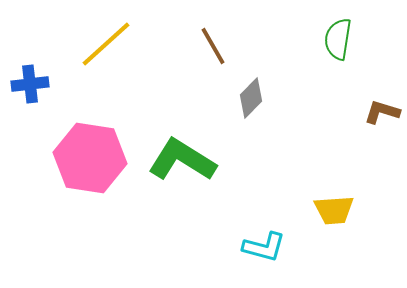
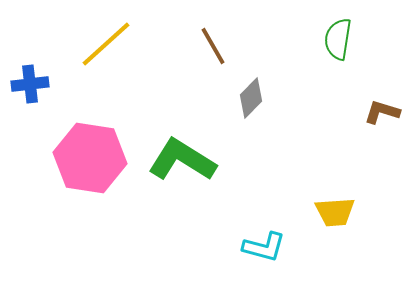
yellow trapezoid: moved 1 px right, 2 px down
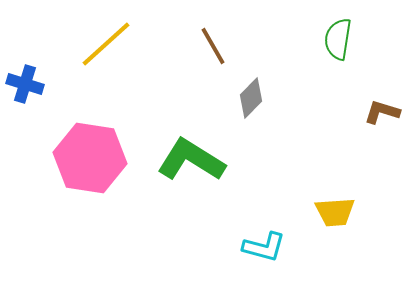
blue cross: moved 5 px left; rotated 24 degrees clockwise
green L-shape: moved 9 px right
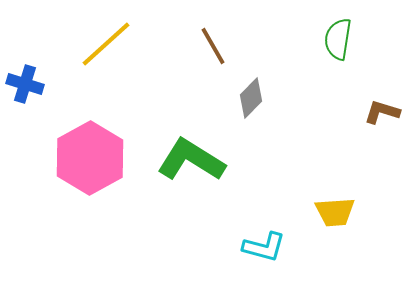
pink hexagon: rotated 22 degrees clockwise
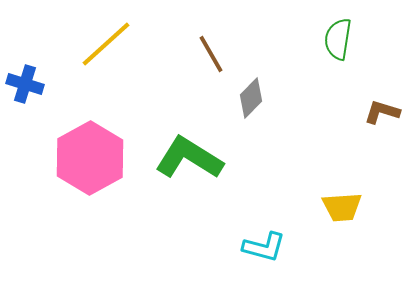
brown line: moved 2 px left, 8 px down
green L-shape: moved 2 px left, 2 px up
yellow trapezoid: moved 7 px right, 5 px up
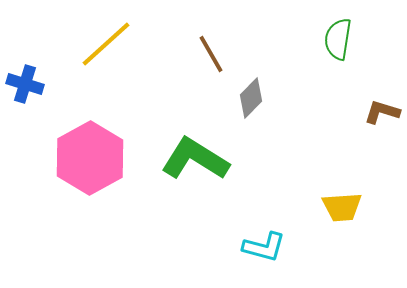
green L-shape: moved 6 px right, 1 px down
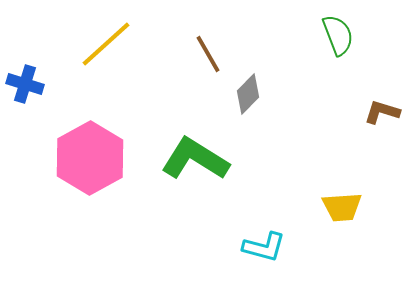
green semicircle: moved 4 px up; rotated 150 degrees clockwise
brown line: moved 3 px left
gray diamond: moved 3 px left, 4 px up
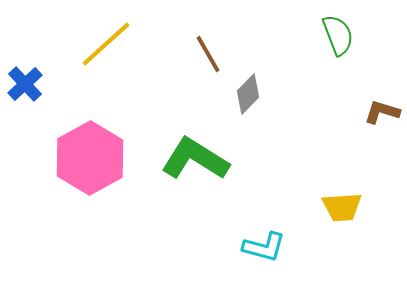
blue cross: rotated 30 degrees clockwise
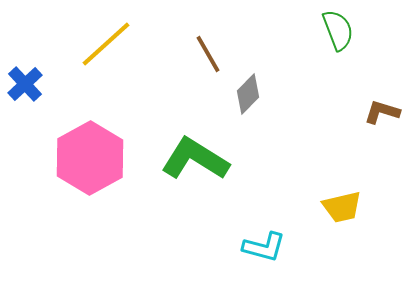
green semicircle: moved 5 px up
yellow trapezoid: rotated 9 degrees counterclockwise
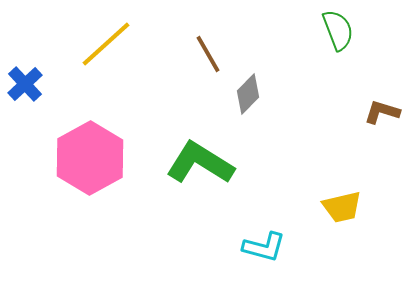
green L-shape: moved 5 px right, 4 px down
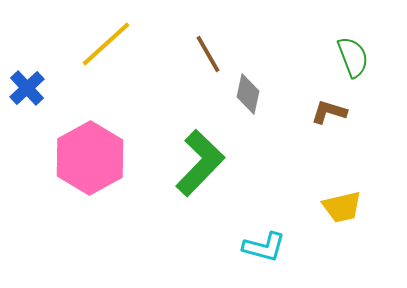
green semicircle: moved 15 px right, 27 px down
blue cross: moved 2 px right, 4 px down
gray diamond: rotated 33 degrees counterclockwise
brown L-shape: moved 53 px left
green L-shape: rotated 102 degrees clockwise
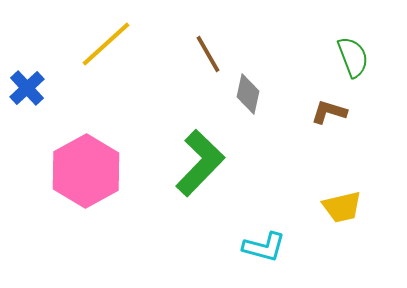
pink hexagon: moved 4 px left, 13 px down
